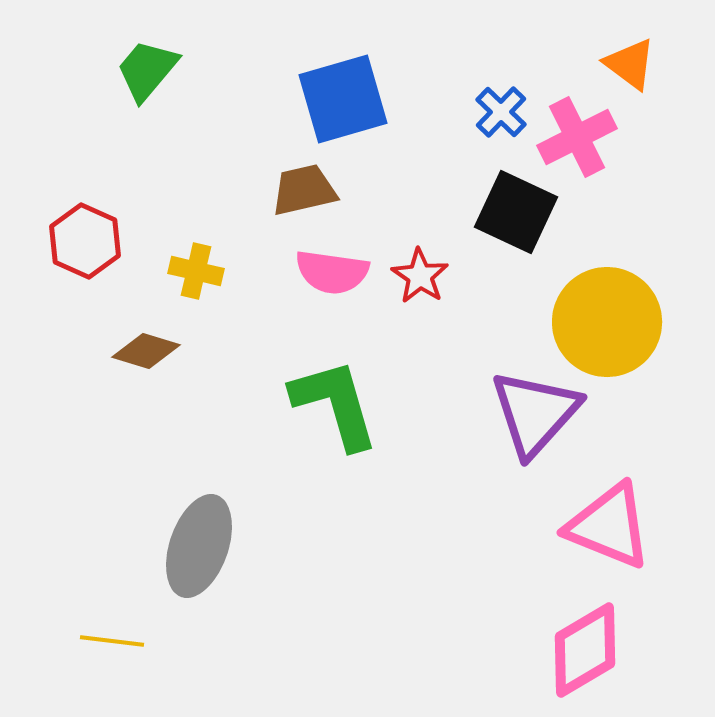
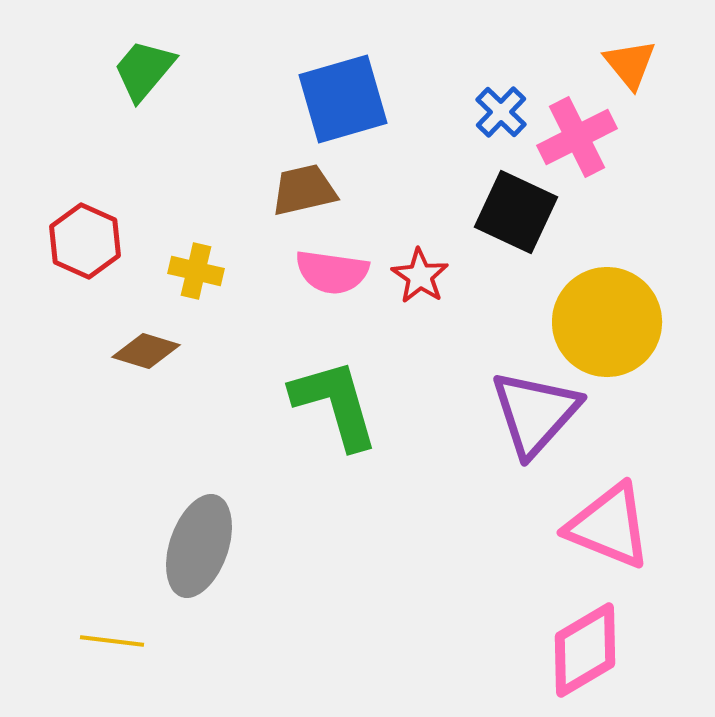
orange triangle: rotated 14 degrees clockwise
green trapezoid: moved 3 px left
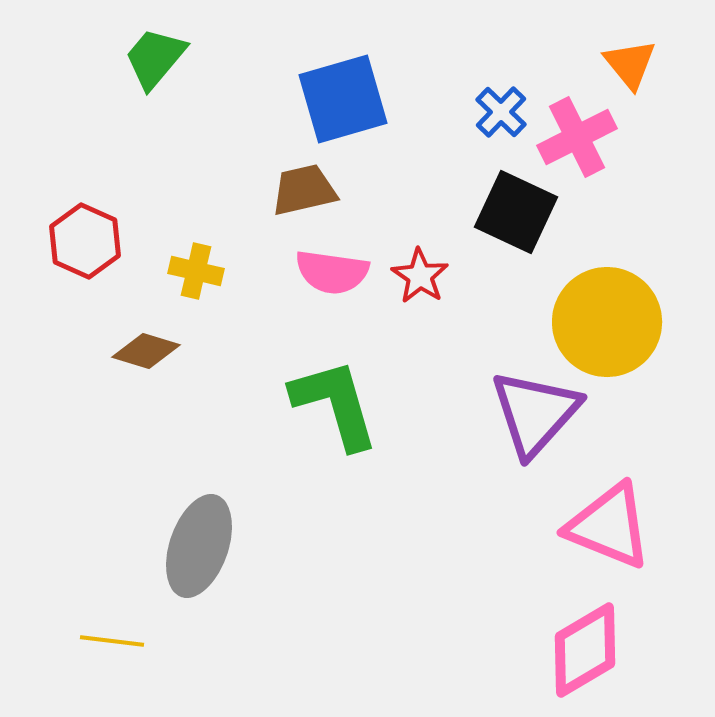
green trapezoid: moved 11 px right, 12 px up
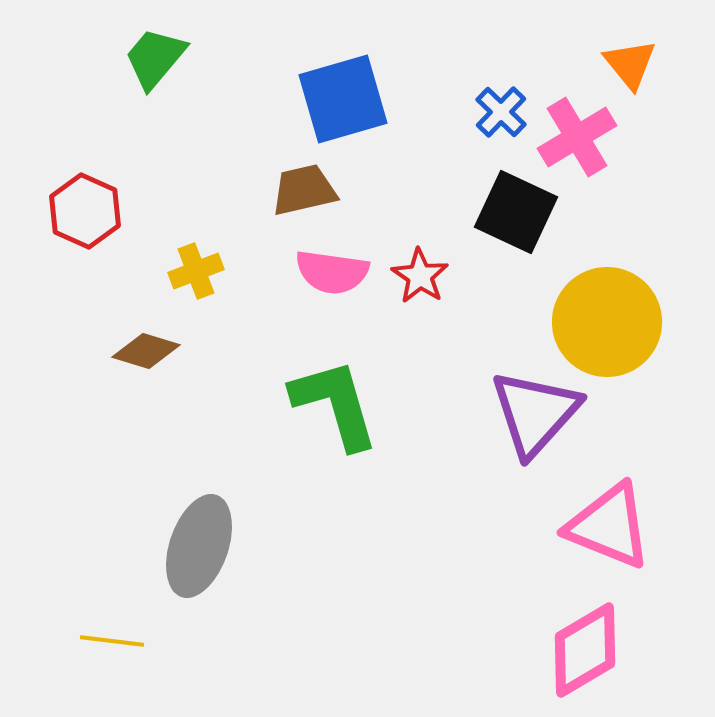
pink cross: rotated 4 degrees counterclockwise
red hexagon: moved 30 px up
yellow cross: rotated 34 degrees counterclockwise
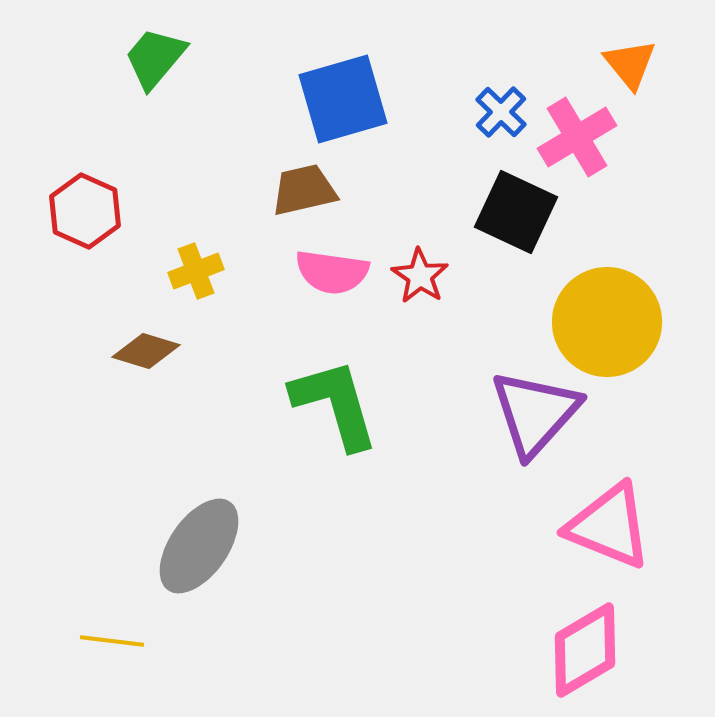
gray ellipse: rotated 16 degrees clockwise
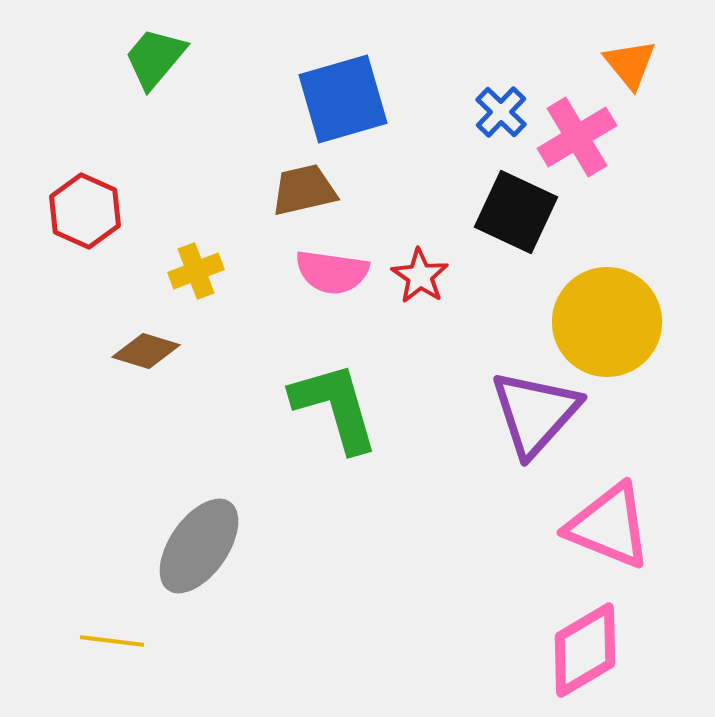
green L-shape: moved 3 px down
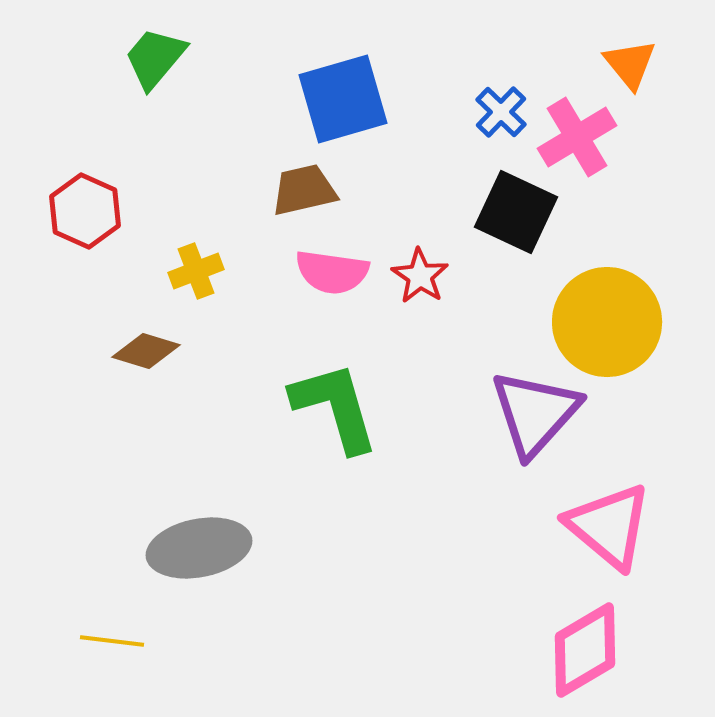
pink triangle: rotated 18 degrees clockwise
gray ellipse: moved 2 px down; rotated 44 degrees clockwise
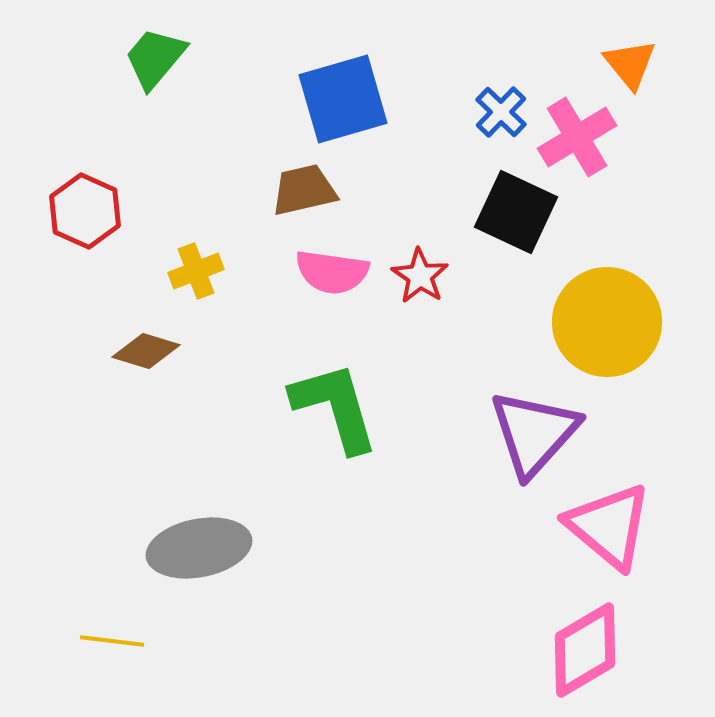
purple triangle: moved 1 px left, 20 px down
